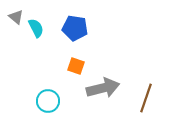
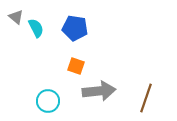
gray arrow: moved 4 px left, 3 px down; rotated 8 degrees clockwise
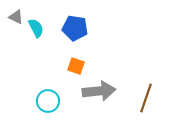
gray triangle: rotated 14 degrees counterclockwise
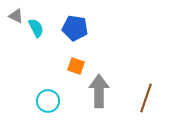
gray triangle: moved 1 px up
gray arrow: rotated 84 degrees counterclockwise
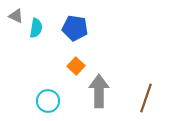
cyan semicircle: rotated 36 degrees clockwise
orange square: rotated 24 degrees clockwise
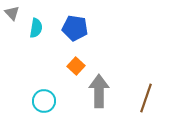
gray triangle: moved 4 px left, 3 px up; rotated 21 degrees clockwise
cyan circle: moved 4 px left
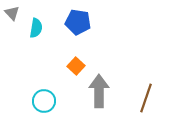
blue pentagon: moved 3 px right, 6 px up
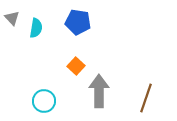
gray triangle: moved 5 px down
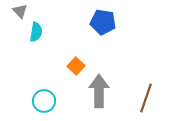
gray triangle: moved 8 px right, 7 px up
blue pentagon: moved 25 px right
cyan semicircle: moved 4 px down
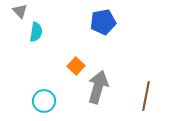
blue pentagon: rotated 20 degrees counterclockwise
gray arrow: moved 1 px left, 4 px up; rotated 16 degrees clockwise
brown line: moved 2 px up; rotated 8 degrees counterclockwise
